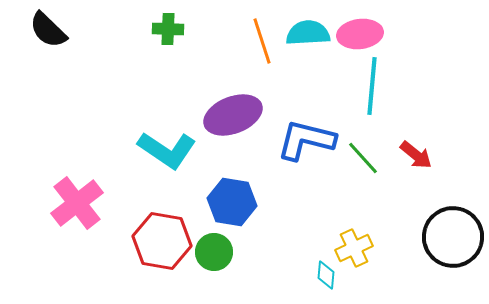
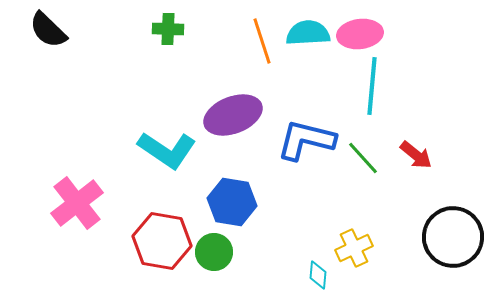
cyan diamond: moved 8 px left
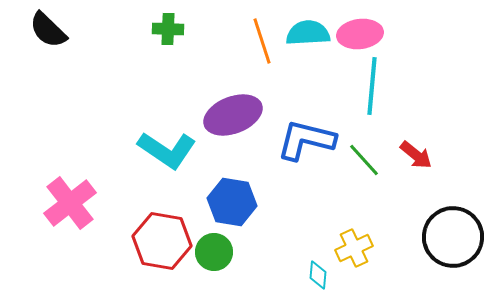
green line: moved 1 px right, 2 px down
pink cross: moved 7 px left
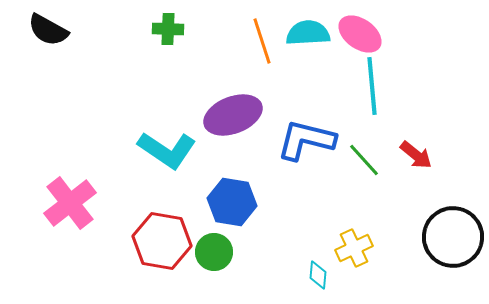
black semicircle: rotated 15 degrees counterclockwise
pink ellipse: rotated 42 degrees clockwise
cyan line: rotated 10 degrees counterclockwise
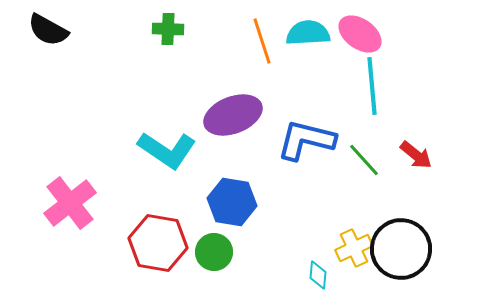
black circle: moved 52 px left, 12 px down
red hexagon: moved 4 px left, 2 px down
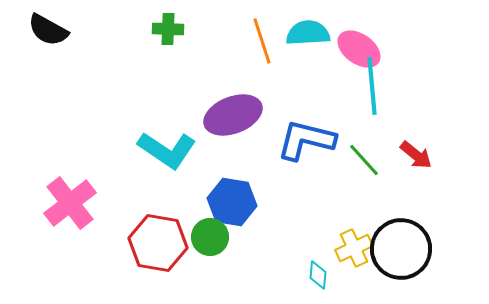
pink ellipse: moved 1 px left, 15 px down
green circle: moved 4 px left, 15 px up
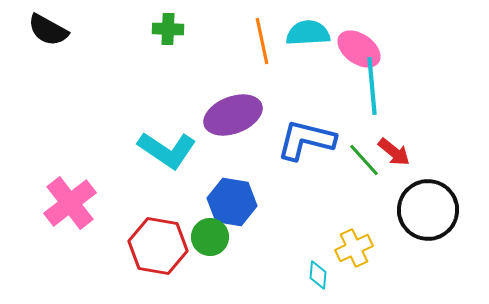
orange line: rotated 6 degrees clockwise
red arrow: moved 22 px left, 3 px up
red hexagon: moved 3 px down
black circle: moved 27 px right, 39 px up
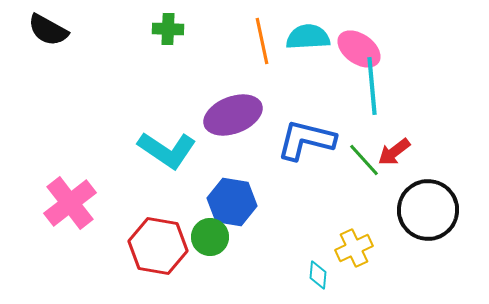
cyan semicircle: moved 4 px down
red arrow: rotated 104 degrees clockwise
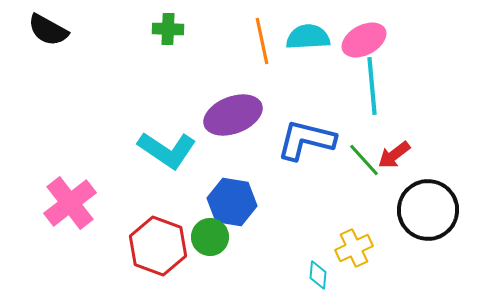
pink ellipse: moved 5 px right, 9 px up; rotated 63 degrees counterclockwise
red arrow: moved 3 px down
red hexagon: rotated 10 degrees clockwise
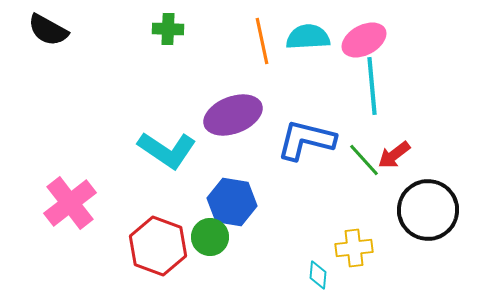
yellow cross: rotated 18 degrees clockwise
